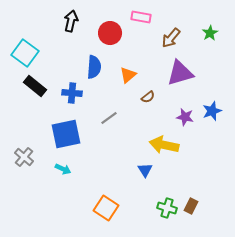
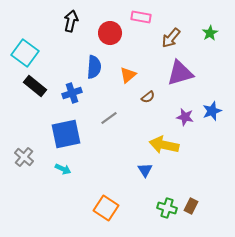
blue cross: rotated 24 degrees counterclockwise
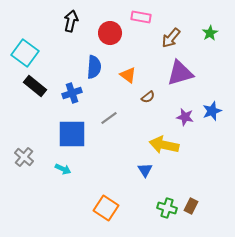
orange triangle: rotated 42 degrees counterclockwise
blue square: moved 6 px right; rotated 12 degrees clockwise
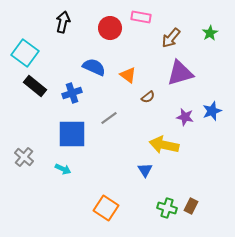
black arrow: moved 8 px left, 1 px down
red circle: moved 5 px up
blue semicircle: rotated 70 degrees counterclockwise
